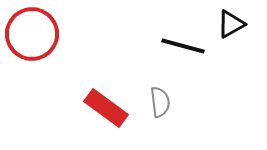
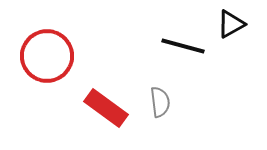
red circle: moved 15 px right, 22 px down
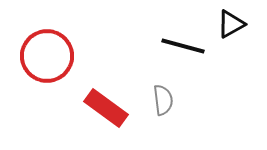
gray semicircle: moved 3 px right, 2 px up
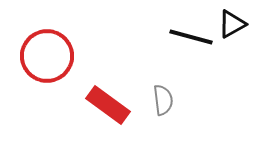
black triangle: moved 1 px right
black line: moved 8 px right, 9 px up
red rectangle: moved 2 px right, 3 px up
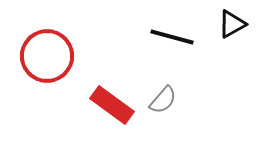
black line: moved 19 px left
gray semicircle: rotated 48 degrees clockwise
red rectangle: moved 4 px right
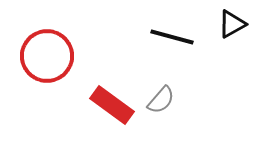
gray semicircle: moved 2 px left
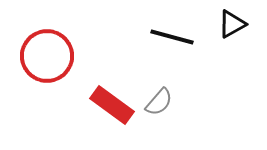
gray semicircle: moved 2 px left, 2 px down
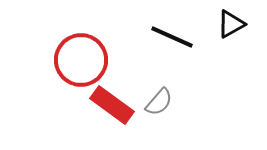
black triangle: moved 1 px left
black line: rotated 9 degrees clockwise
red circle: moved 34 px right, 4 px down
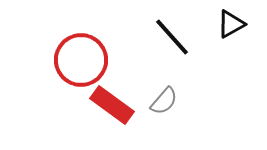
black line: rotated 24 degrees clockwise
gray semicircle: moved 5 px right, 1 px up
